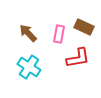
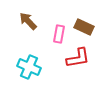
brown arrow: moved 12 px up
cyan cross: rotated 10 degrees counterclockwise
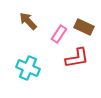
pink rectangle: rotated 24 degrees clockwise
red L-shape: moved 1 px left
cyan cross: moved 1 px left, 1 px down
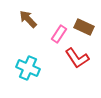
brown arrow: moved 2 px up
red L-shape: rotated 65 degrees clockwise
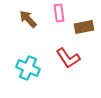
brown rectangle: rotated 36 degrees counterclockwise
pink rectangle: moved 21 px up; rotated 42 degrees counterclockwise
red L-shape: moved 9 px left
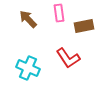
brown rectangle: moved 1 px up
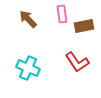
pink rectangle: moved 3 px right, 1 px down
red L-shape: moved 9 px right, 4 px down
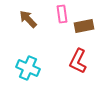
red L-shape: moved 1 px right, 1 px up; rotated 60 degrees clockwise
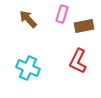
pink rectangle: rotated 24 degrees clockwise
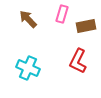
brown rectangle: moved 2 px right
